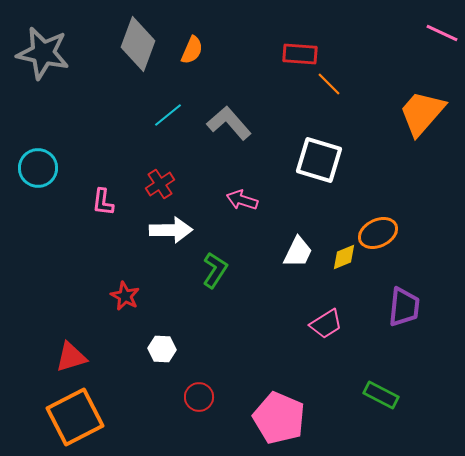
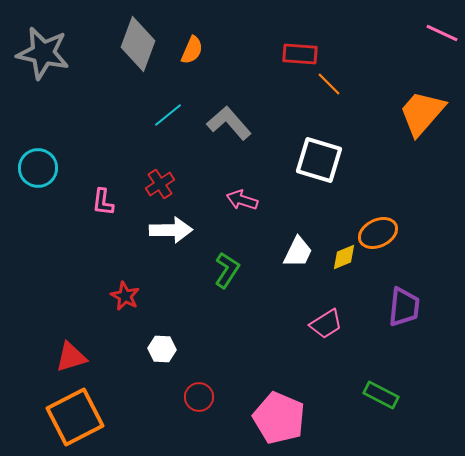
green L-shape: moved 12 px right
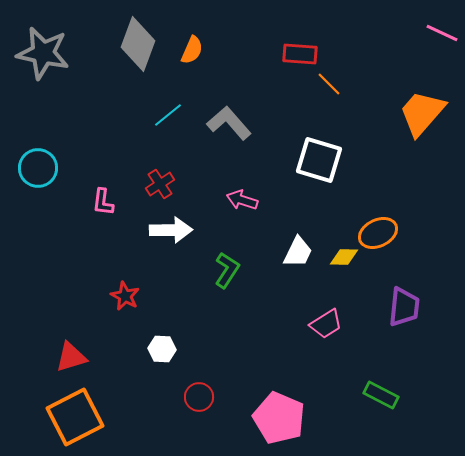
yellow diamond: rotated 24 degrees clockwise
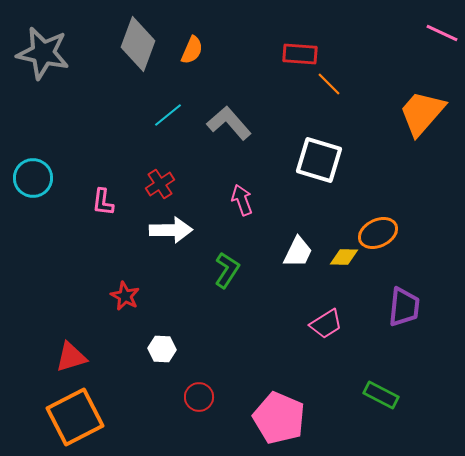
cyan circle: moved 5 px left, 10 px down
pink arrow: rotated 52 degrees clockwise
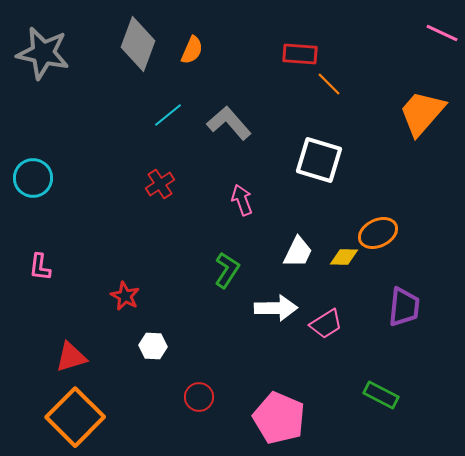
pink L-shape: moved 63 px left, 65 px down
white arrow: moved 105 px right, 78 px down
white hexagon: moved 9 px left, 3 px up
orange square: rotated 18 degrees counterclockwise
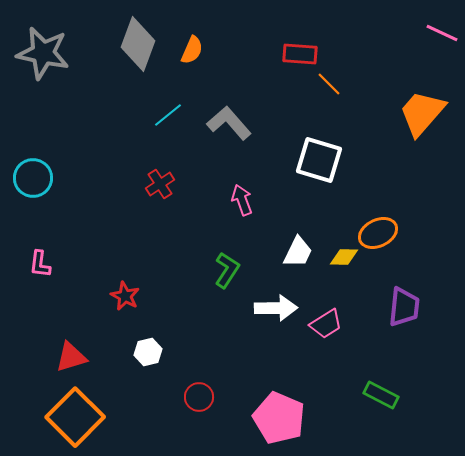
pink L-shape: moved 3 px up
white hexagon: moved 5 px left, 6 px down; rotated 16 degrees counterclockwise
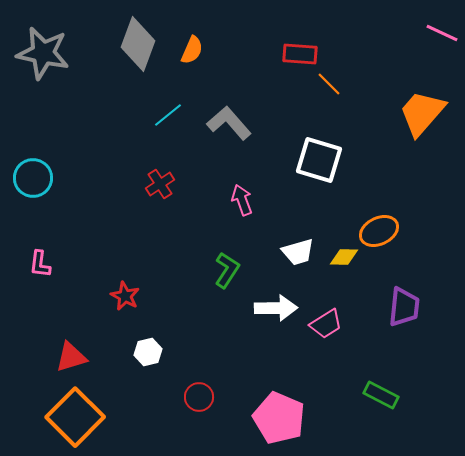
orange ellipse: moved 1 px right, 2 px up
white trapezoid: rotated 48 degrees clockwise
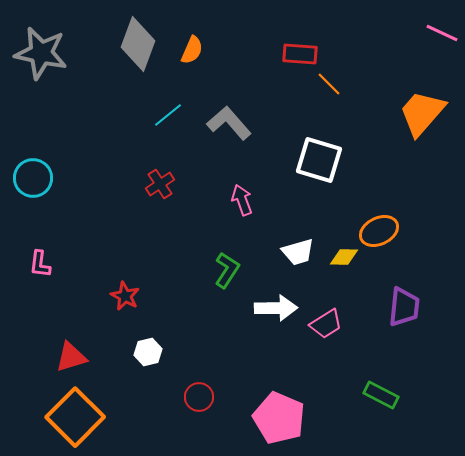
gray star: moved 2 px left
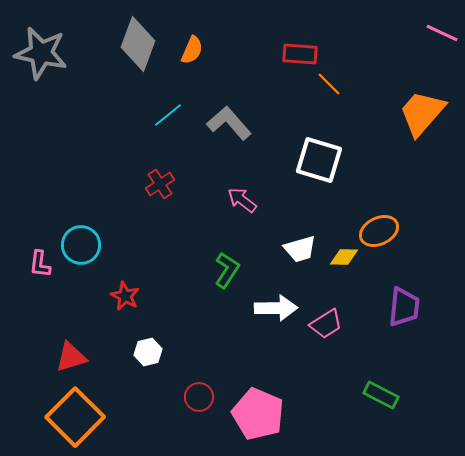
cyan circle: moved 48 px right, 67 px down
pink arrow: rotated 32 degrees counterclockwise
white trapezoid: moved 2 px right, 3 px up
pink pentagon: moved 21 px left, 4 px up
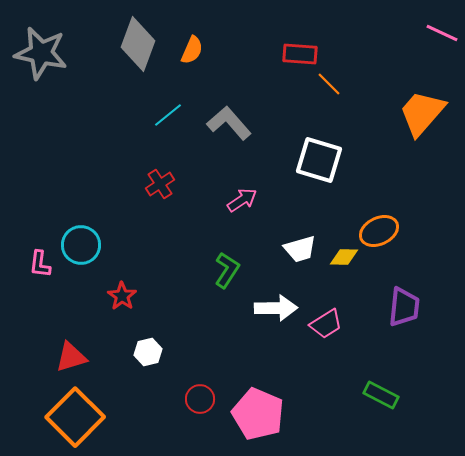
pink arrow: rotated 108 degrees clockwise
red star: moved 3 px left; rotated 8 degrees clockwise
red circle: moved 1 px right, 2 px down
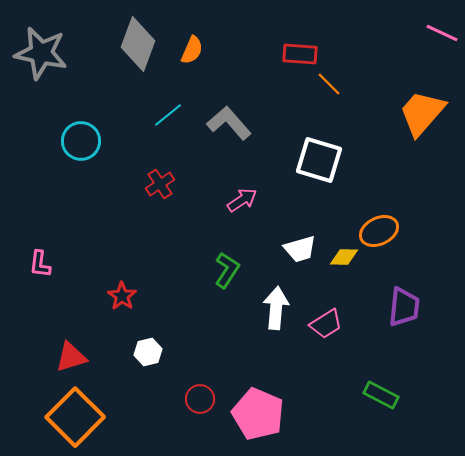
cyan circle: moved 104 px up
white arrow: rotated 84 degrees counterclockwise
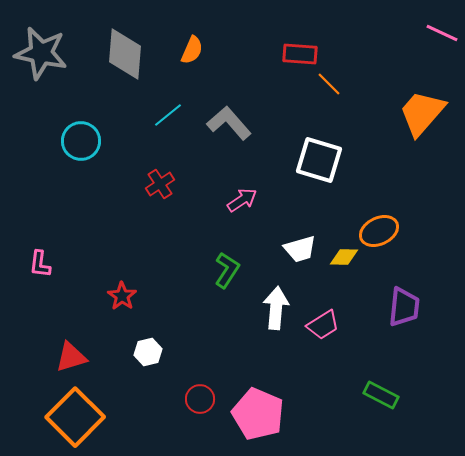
gray diamond: moved 13 px left, 10 px down; rotated 16 degrees counterclockwise
pink trapezoid: moved 3 px left, 1 px down
